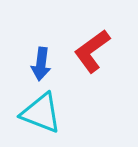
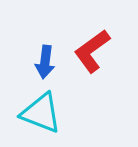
blue arrow: moved 4 px right, 2 px up
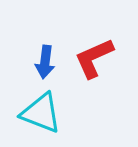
red L-shape: moved 2 px right, 7 px down; rotated 12 degrees clockwise
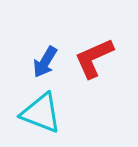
blue arrow: rotated 24 degrees clockwise
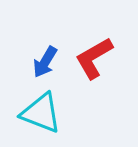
red L-shape: rotated 6 degrees counterclockwise
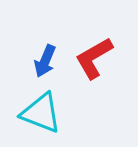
blue arrow: moved 1 px up; rotated 8 degrees counterclockwise
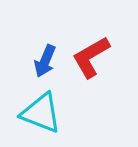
red L-shape: moved 3 px left, 1 px up
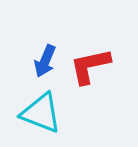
red L-shape: moved 1 px left, 9 px down; rotated 18 degrees clockwise
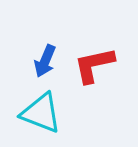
red L-shape: moved 4 px right, 1 px up
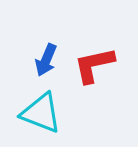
blue arrow: moved 1 px right, 1 px up
